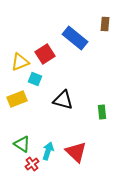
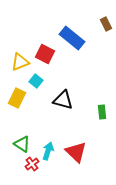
brown rectangle: moved 1 px right; rotated 32 degrees counterclockwise
blue rectangle: moved 3 px left
red square: rotated 30 degrees counterclockwise
cyan square: moved 1 px right, 2 px down; rotated 16 degrees clockwise
yellow rectangle: moved 1 px up; rotated 42 degrees counterclockwise
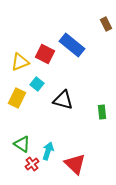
blue rectangle: moved 7 px down
cyan square: moved 1 px right, 3 px down
red triangle: moved 1 px left, 12 px down
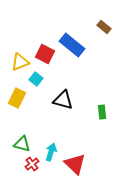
brown rectangle: moved 2 px left, 3 px down; rotated 24 degrees counterclockwise
cyan square: moved 1 px left, 5 px up
green triangle: rotated 18 degrees counterclockwise
cyan arrow: moved 3 px right, 1 px down
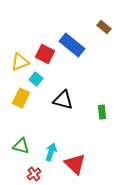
yellow rectangle: moved 4 px right
green triangle: moved 1 px left, 2 px down
red cross: moved 2 px right, 10 px down
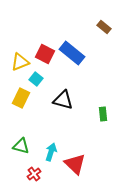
blue rectangle: moved 8 px down
green rectangle: moved 1 px right, 2 px down
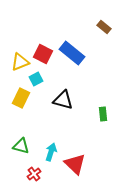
red square: moved 2 px left
cyan square: rotated 24 degrees clockwise
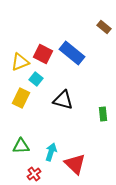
cyan square: rotated 24 degrees counterclockwise
green triangle: rotated 18 degrees counterclockwise
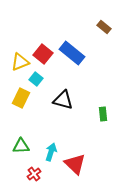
red square: rotated 12 degrees clockwise
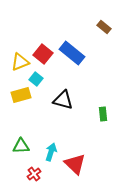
yellow rectangle: moved 3 px up; rotated 48 degrees clockwise
